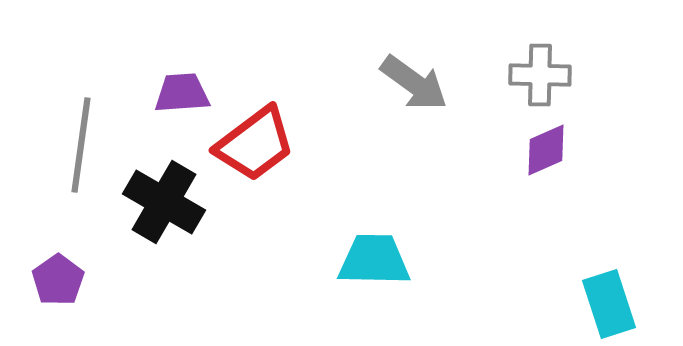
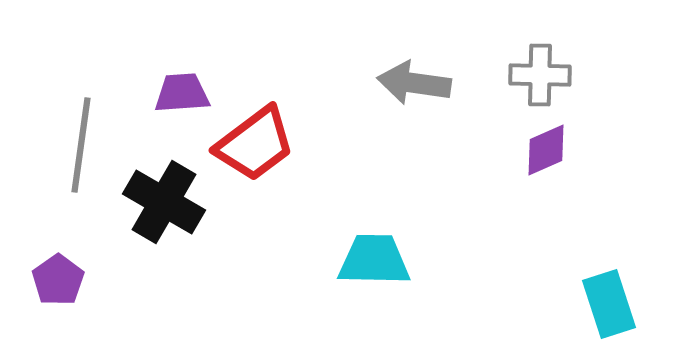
gray arrow: rotated 152 degrees clockwise
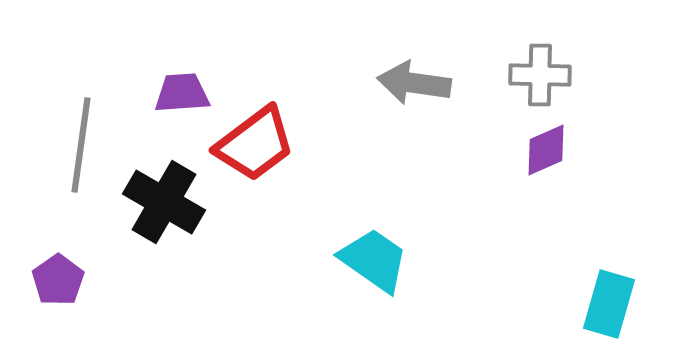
cyan trapezoid: rotated 34 degrees clockwise
cyan rectangle: rotated 34 degrees clockwise
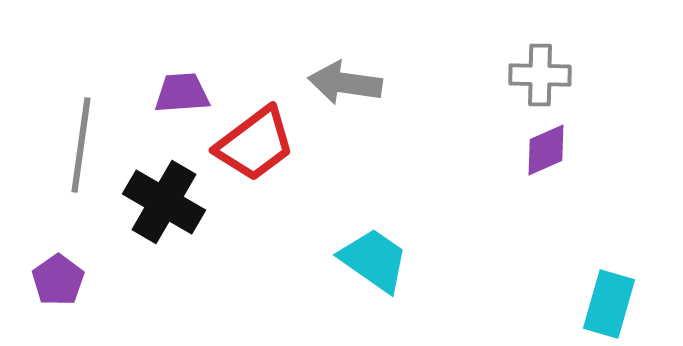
gray arrow: moved 69 px left
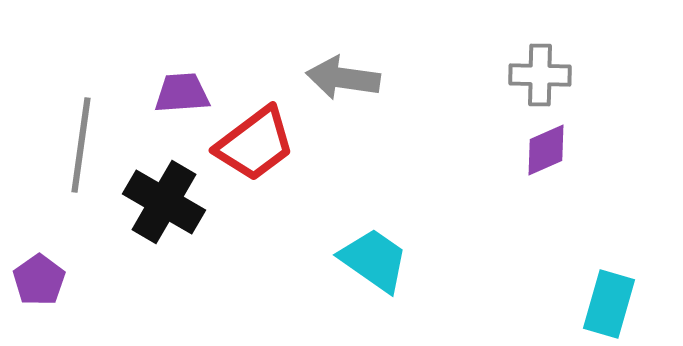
gray arrow: moved 2 px left, 5 px up
purple pentagon: moved 19 px left
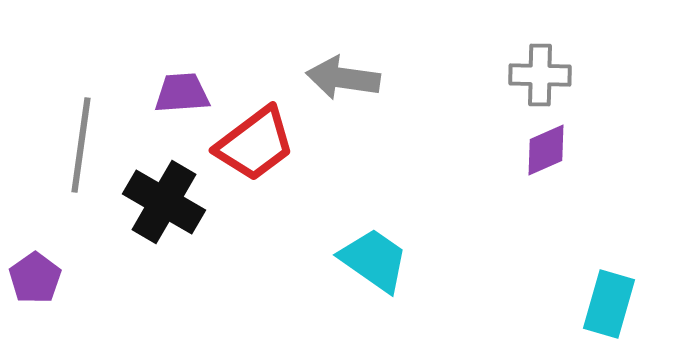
purple pentagon: moved 4 px left, 2 px up
